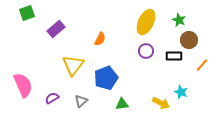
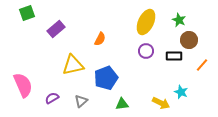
yellow triangle: rotated 40 degrees clockwise
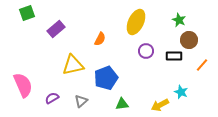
yellow ellipse: moved 10 px left
yellow arrow: moved 1 px left, 2 px down; rotated 126 degrees clockwise
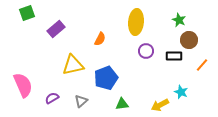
yellow ellipse: rotated 20 degrees counterclockwise
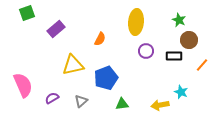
yellow arrow: rotated 18 degrees clockwise
